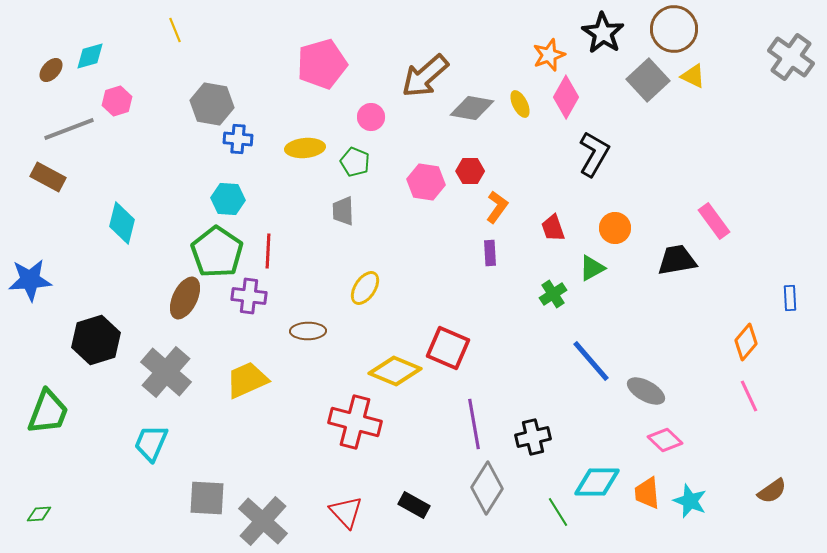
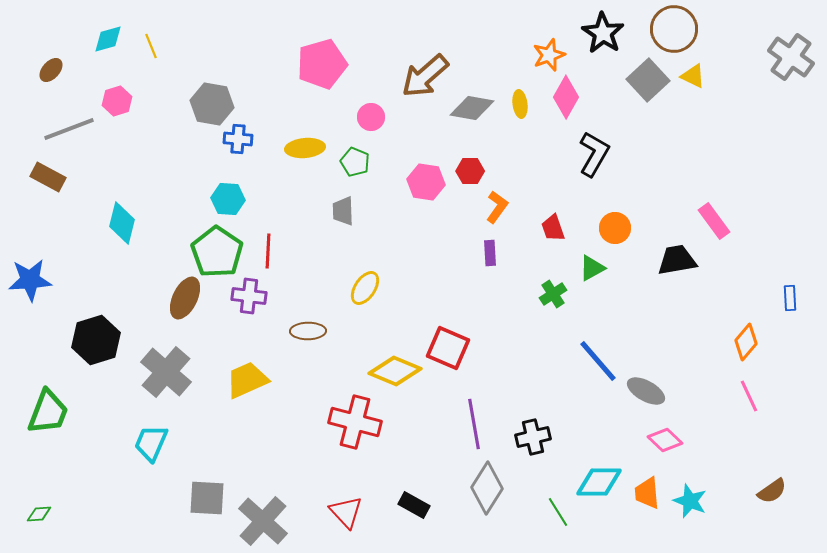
yellow line at (175, 30): moved 24 px left, 16 px down
cyan diamond at (90, 56): moved 18 px right, 17 px up
yellow ellipse at (520, 104): rotated 20 degrees clockwise
blue line at (591, 361): moved 7 px right
cyan diamond at (597, 482): moved 2 px right
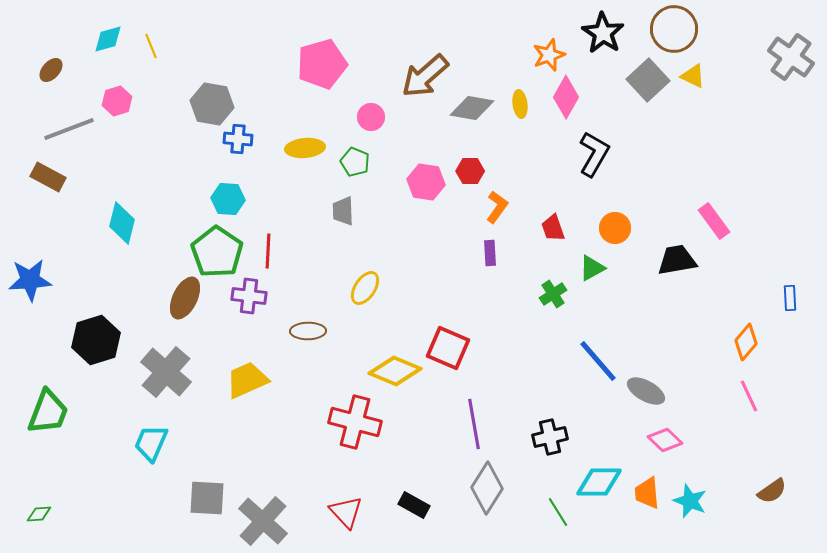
black cross at (533, 437): moved 17 px right
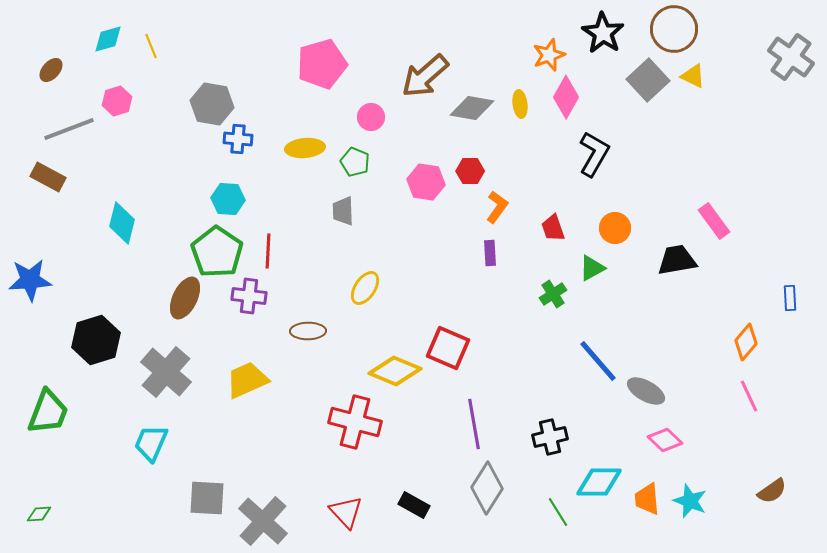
orange trapezoid at (647, 493): moved 6 px down
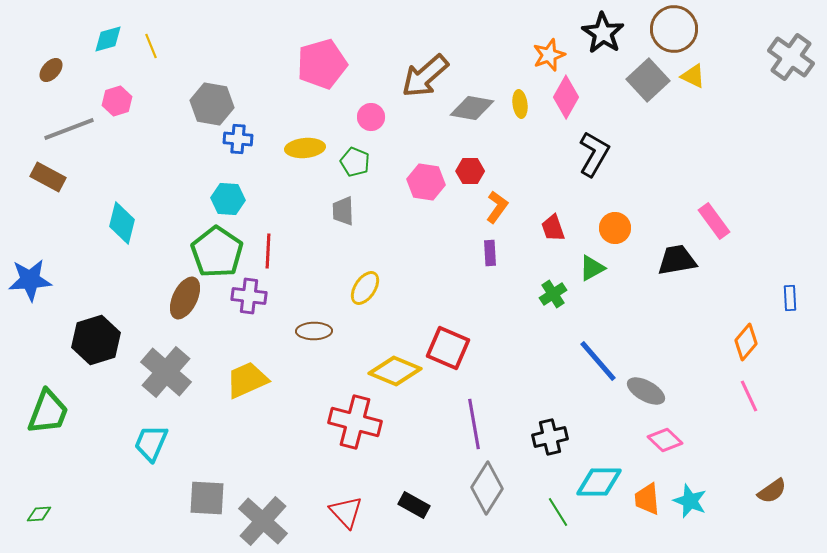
brown ellipse at (308, 331): moved 6 px right
